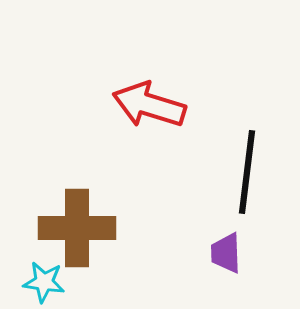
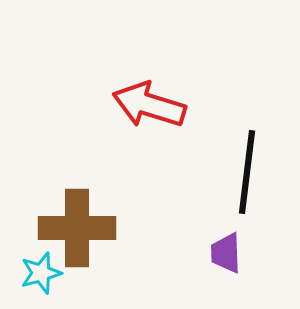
cyan star: moved 3 px left, 9 px up; rotated 24 degrees counterclockwise
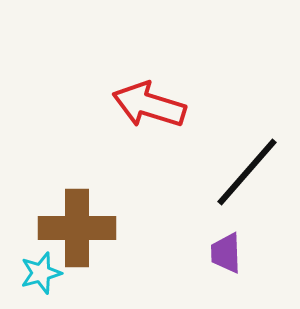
black line: rotated 34 degrees clockwise
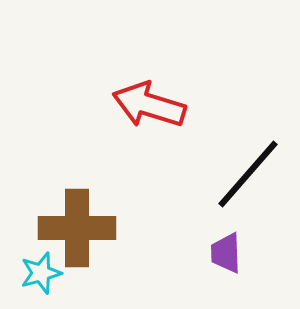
black line: moved 1 px right, 2 px down
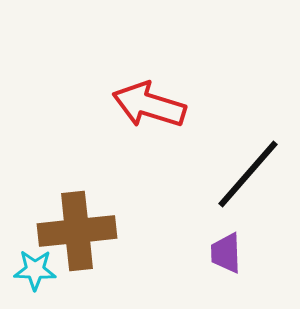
brown cross: moved 3 px down; rotated 6 degrees counterclockwise
cyan star: moved 6 px left, 3 px up; rotated 18 degrees clockwise
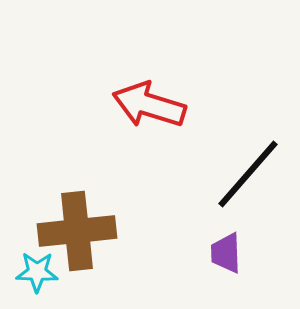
cyan star: moved 2 px right, 2 px down
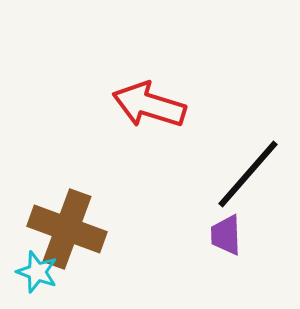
brown cross: moved 10 px left, 2 px up; rotated 26 degrees clockwise
purple trapezoid: moved 18 px up
cyan star: rotated 18 degrees clockwise
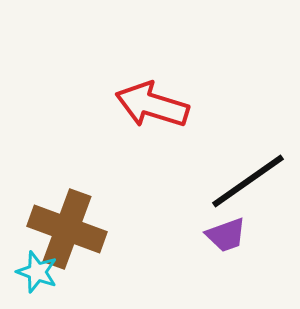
red arrow: moved 3 px right
black line: moved 7 px down; rotated 14 degrees clockwise
purple trapezoid: rotated 108 degrees counterclockwise
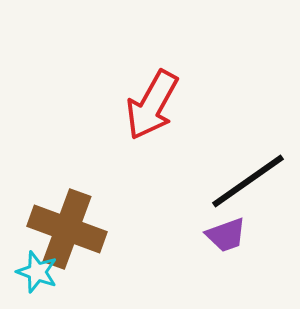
red arrow: rotated 78 degrees counterclockwise
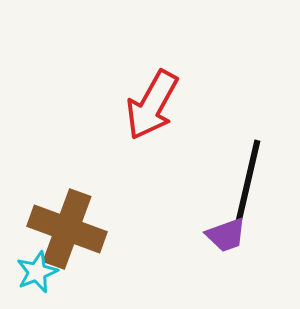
black line: rotated 42 degrees counterclockwise
cyan star: rotated 30 degrees clockwise
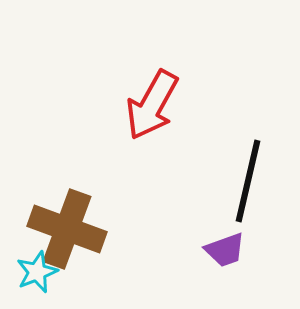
purple trapezoid: moved 1 px left, 15 px down
